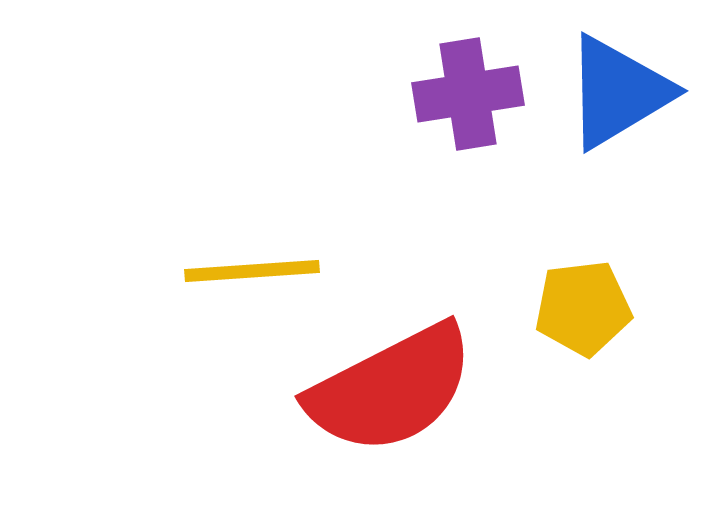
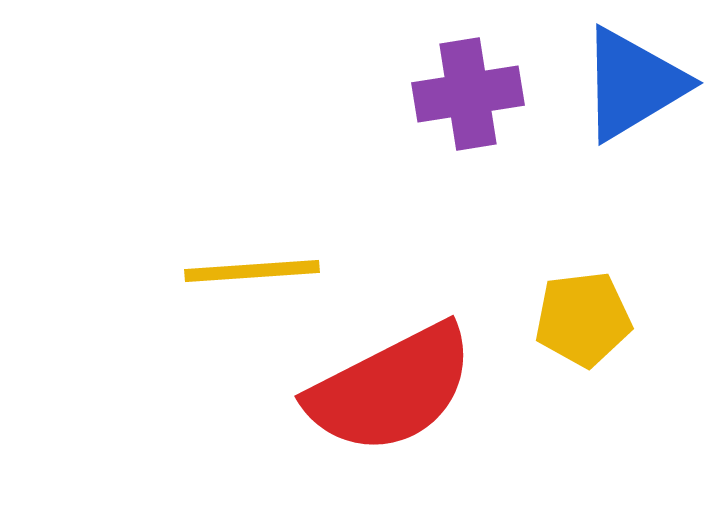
blue triangle: moved 15 px right, 8 px up
yellow pentagon: moved 11 px down
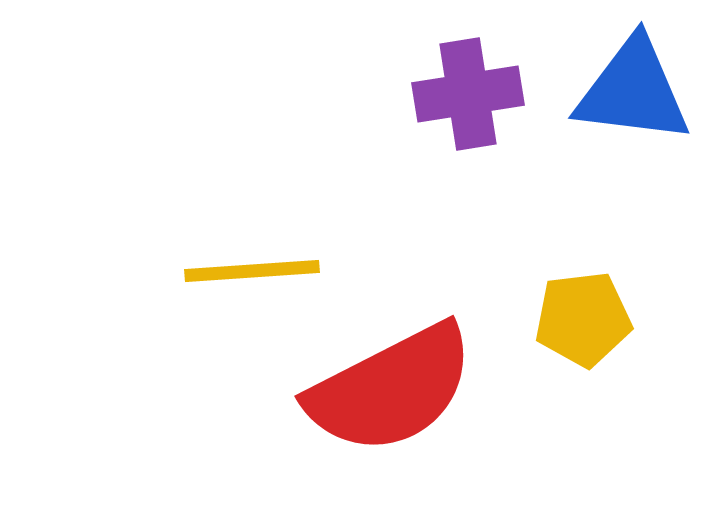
blue triangle: moved 7 px down; rotated 38 degrees clockwise
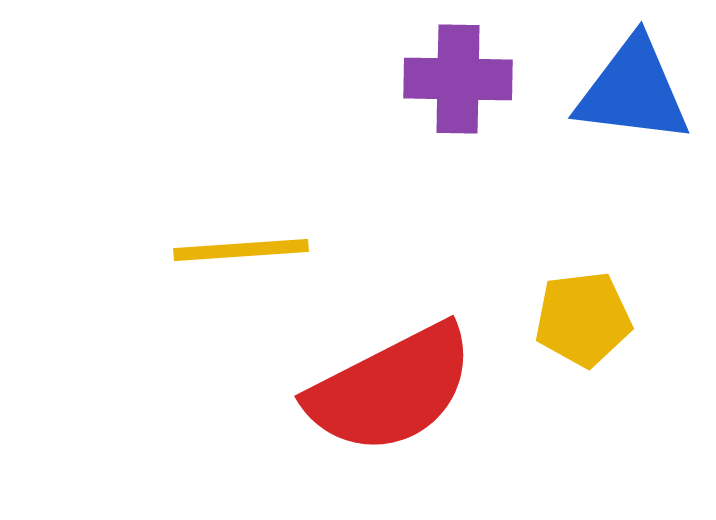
purple cross: moved 10 px left, 15 px up; rotated 10 degrees clockwise
yellow line: moved 11 px left, 21 px up
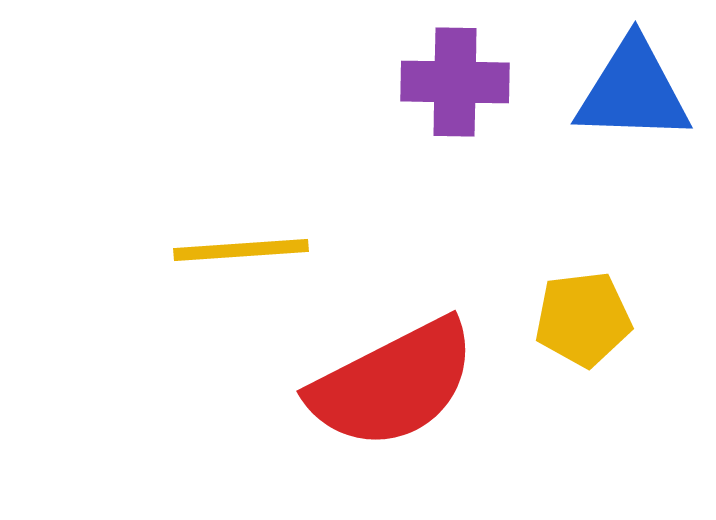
purple cross: moved 3 px left, 3 px down
blue triangle: rotated 5 degrees counterclockwise
red semicircle: moved 2 px right, 5 px up
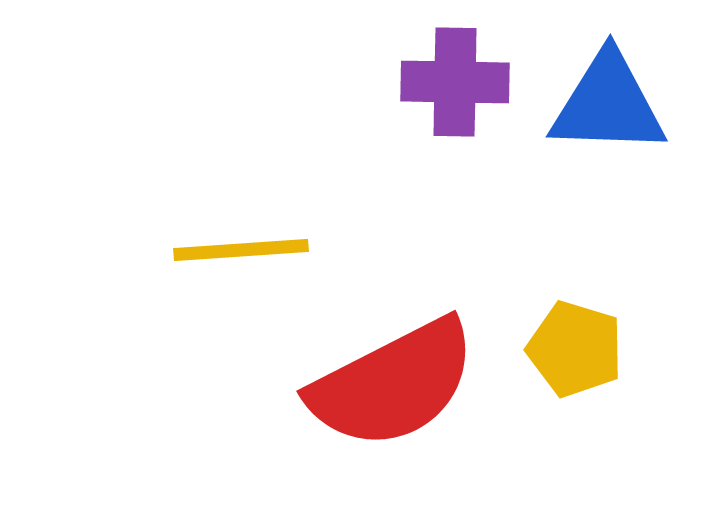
blue triangle: moved 25 px left, 13 px down
yellow pentagon: moved 8 px left, 30 px down; rotated 24 degrees clockwise
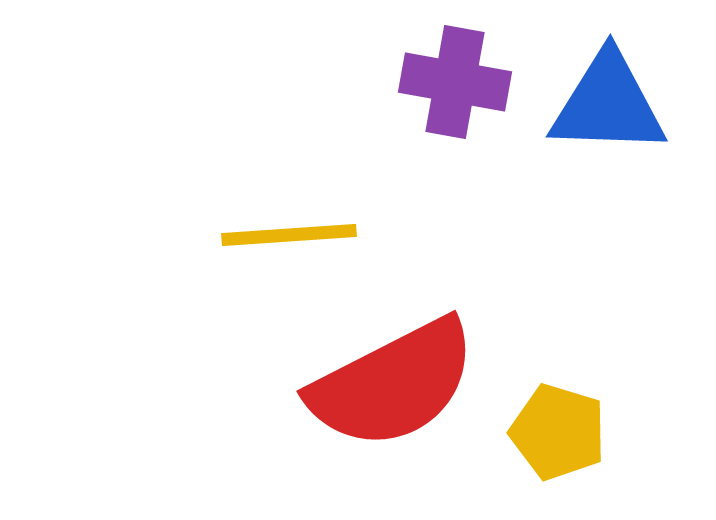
purple cross: rotated 9 degrees clockwise
yellow line: moved 48 px right, 15 px up
yellow pentagon: moved 17 px left, 83 px down
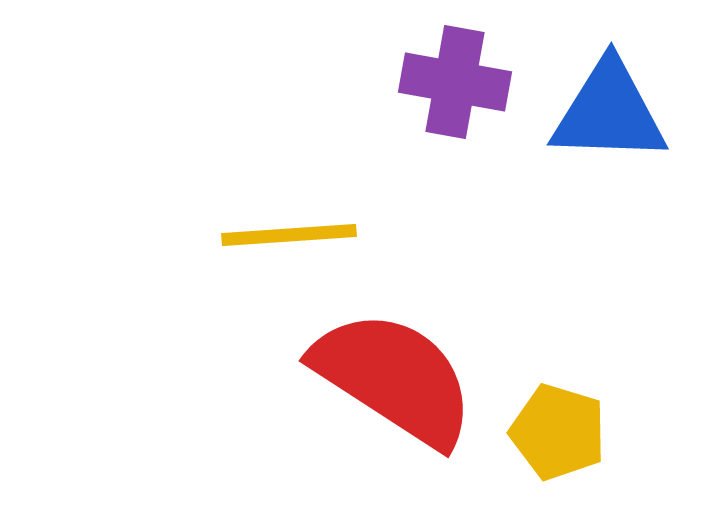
blue triangle: moved 1 px right, 8 px down
red semicircle: moved 1 px right, 6 px up; rotated 120 degrees counterclockwise
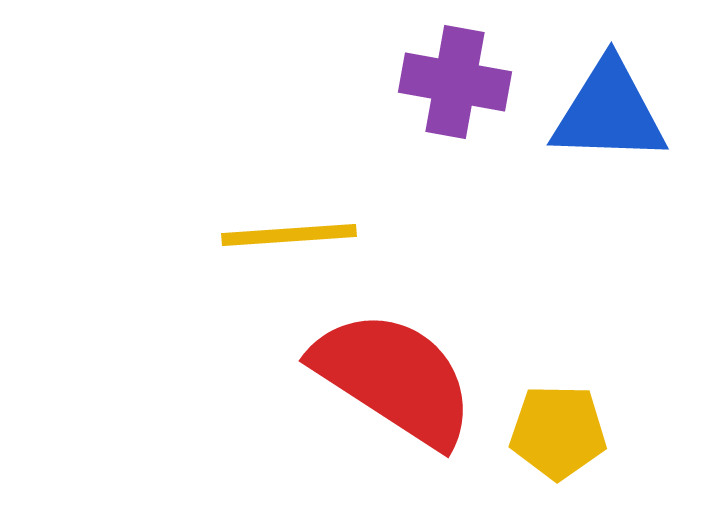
yellow pentagon: rotated 16 degrees counterclockwise
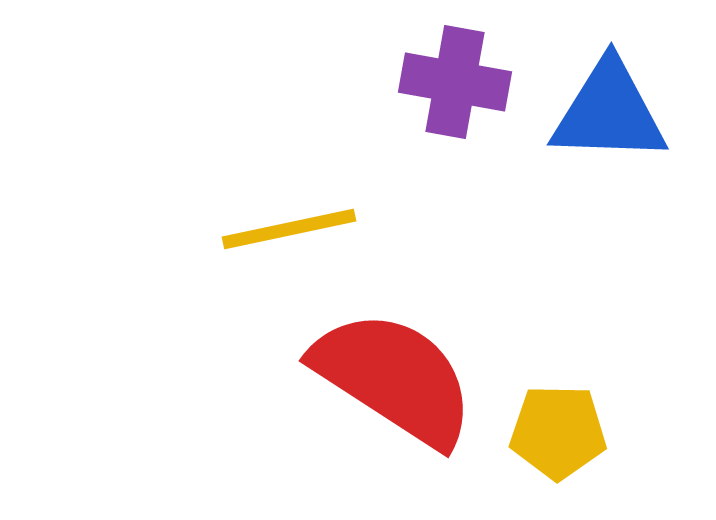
yellow line: moved 6 px up; rotated 8 degrees counterclockwise
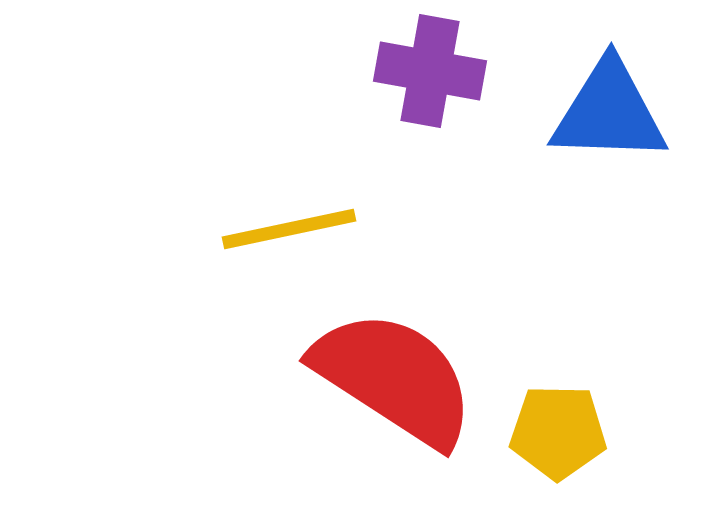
purple cross: moved 25 px left, 11 px up
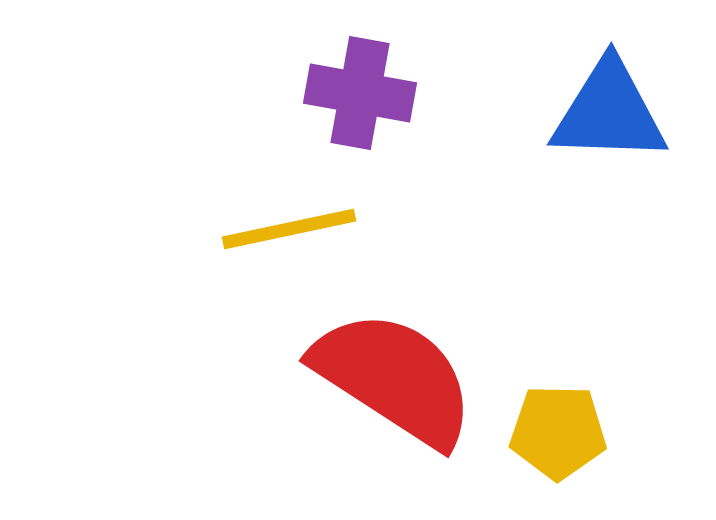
purple cross: moved 70 px left, 22 px down
